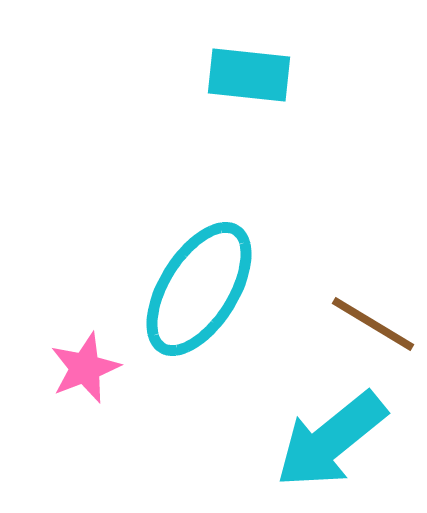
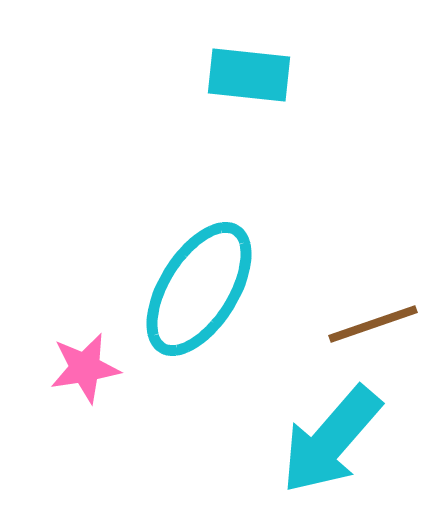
brown line: rotated 50 degrees counterclockwise
pink star: rotated 12 degrees clockwise
cyan arrow: rotated 10 degrees counterclockwise
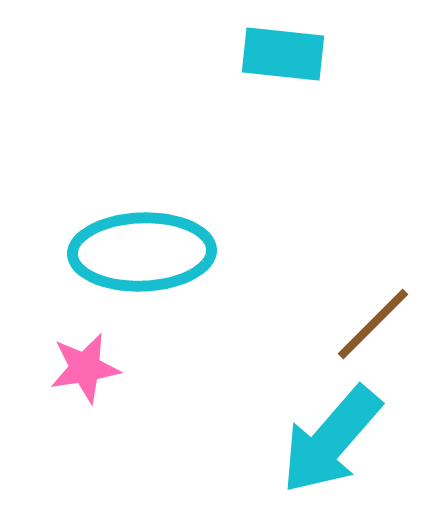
cyan rectangle: moved 34 px right, 21 px up
cyan ellipse: moved 57 px left, 37 px up; rotated 56 degrees clockwise
brown line: rotated 26 degrees counterclockwise
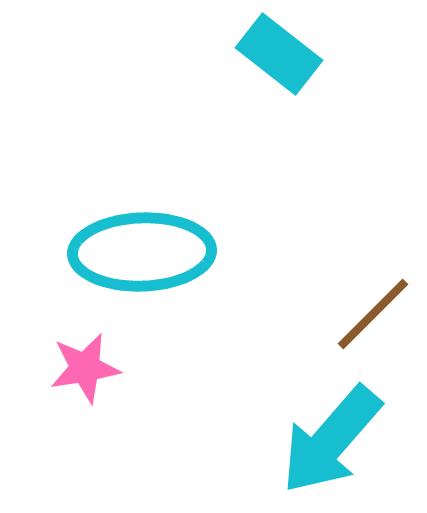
cyan rectangle: moved 4 px left; rotated 32 degrees clockwise
brown line: moved 10 px up
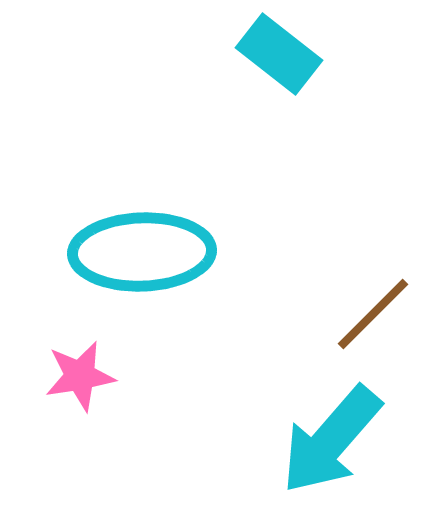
pink star: moved 5 px left, 8 px down
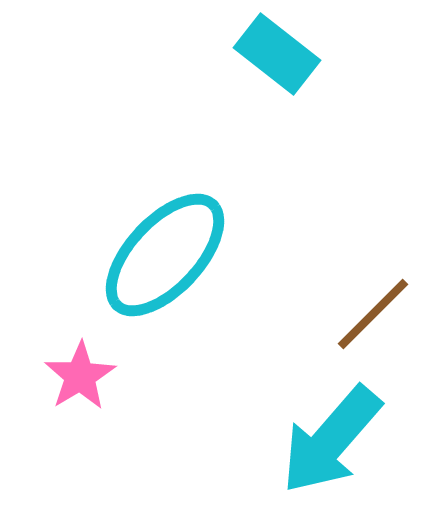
cyan rectangle: moved 2 px left
cyan ellipse: moved 23 px right, 3 px down; rotated 45 degrees counterclockwise
pink star: rotated 22 degrees counterclockwise
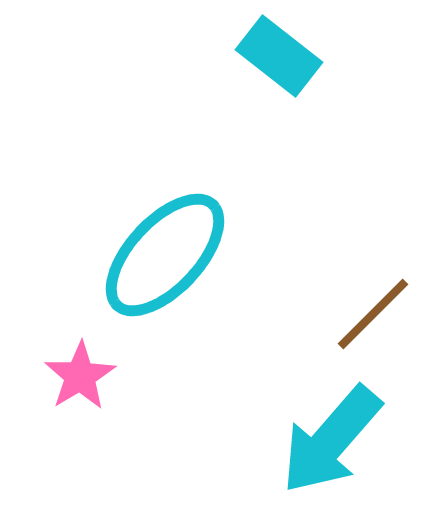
cyan rectangle: moved 2 px right, 2 px down
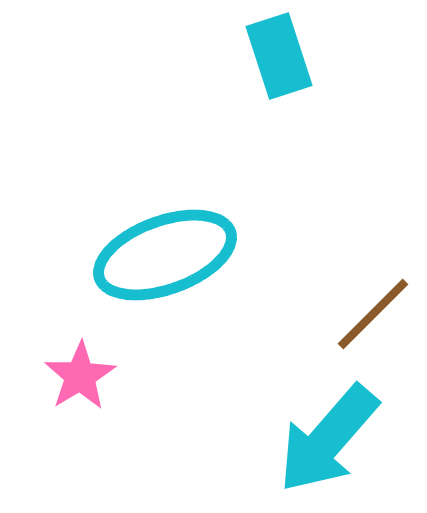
cyan rectangle: rotated 34 degrees clockwise
cyan ellipse: rotated 27 degrees clockwise
cyan arrow: moved 3 px left, 1 px up
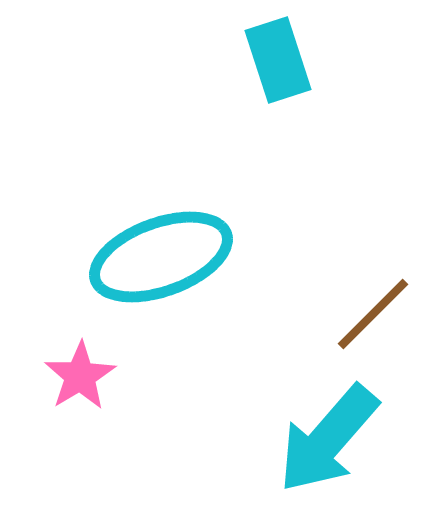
cyan rectangle: moved 1 px left, 4 px down
cyan ellipse: moved 4 px left, 2 px down
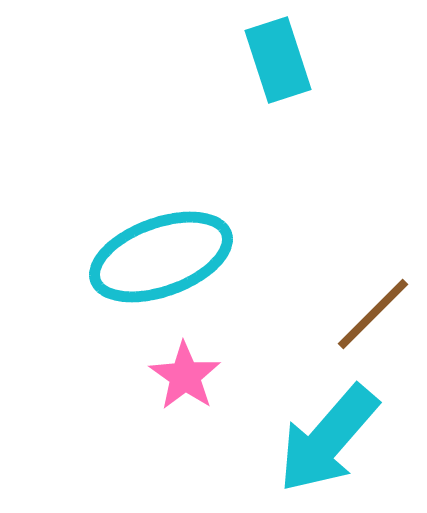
pink star: moved 105 px right; rotated 6 degrees counterclockwise
